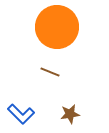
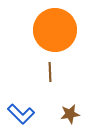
orange circle: moved 2 px left, 3 px down
brown line: rotated 66 degrees clockwise
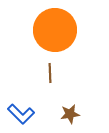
brown line: moved 1 px down
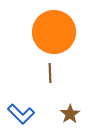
orange circle: moved 1 px left, 2 px down
brown star: rotated 24 degrees counterclockwise
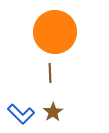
orange circle: moved 1 px right
brown star: moved 17 px left, 2 px up
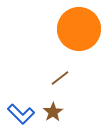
orange circle: moved 24 px right, 3 px up
brown line: moved 10 px right, 5 px down; rotated 54 degrees clockwise
